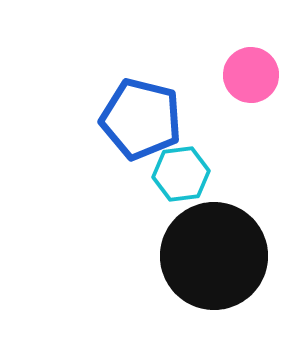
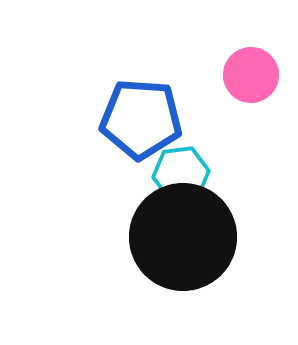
blue pentagon: rotated 10 degrees counterclockwise
black circle: moved 31 px left, 19 px up
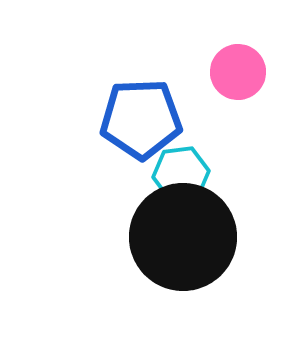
pink circle: moved 13 px left, 3 px up
blue pentagon: rotated 6 degrees counterclockwise
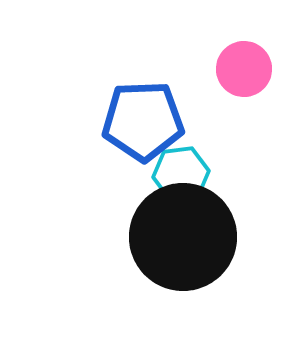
pink circle: moved 6 px right, 3 px up
blue pentagon: moved 2 px right, 2 px down
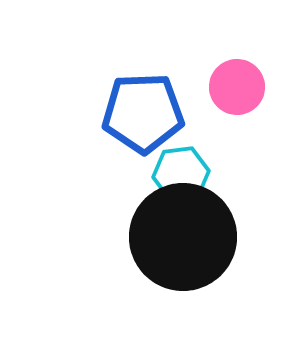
pink circle: moved 7 px left, 18 px down
blue pentagon: moved 8 px up
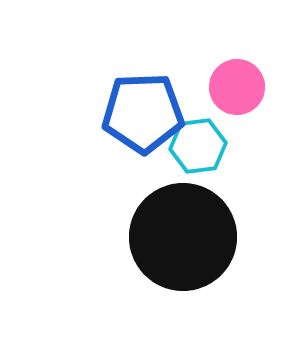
cyan hexagon: moved 17 px right, 28 px up
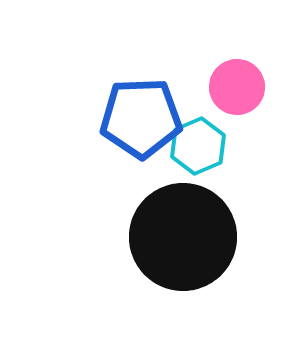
blue pentagon: moved 2 px left, 5 px down
cyan hexagon: rotated 16 degrees counterclockwise
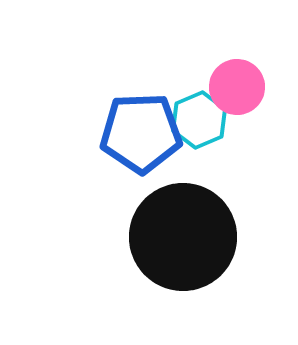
blue pentagon: moved 15 px down
cyan hexagon: moved 1 px right, 26 px up
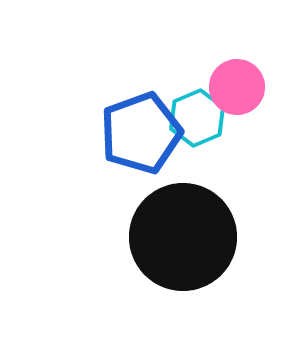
cyan hexagon: moved 2 px left, 2 px up
blue pentagon: rotated 18 degrees counterclockwise
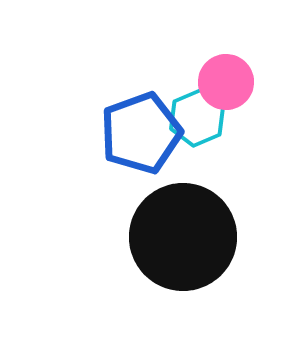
pink circle: moved 11 px left, 5 px up
